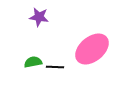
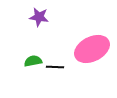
pink ellipse: rotated 12 degrees clockwise
green semicircle: moved 1 px up
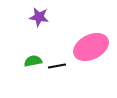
pink ellipse: moved 1 px left, 2 px up
black line: moved 2 px right, 1 px up; rotated 12 degrees counterclockwise
